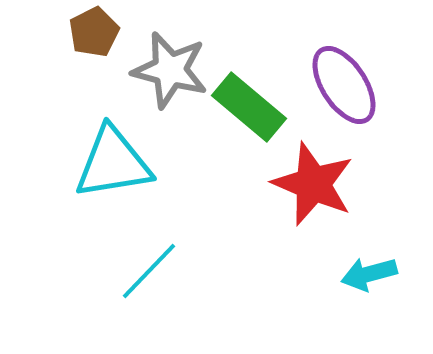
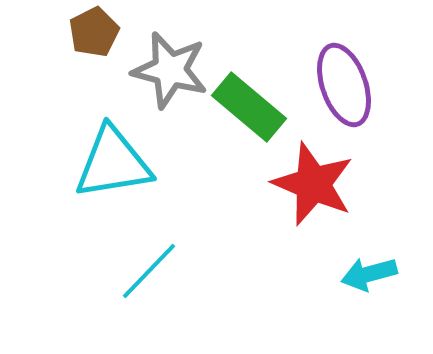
purple ellipse: rotated 14 degrees clockwise
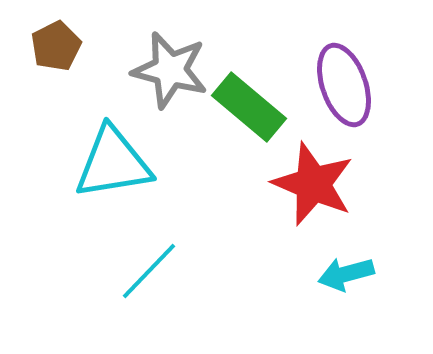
brown pentagon: moved 38 px left, 14 px down
cyan arrow: moved 23 px left
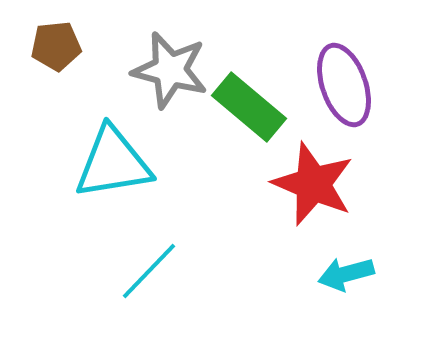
brown pentagon: rotated 21 degrees clockwise
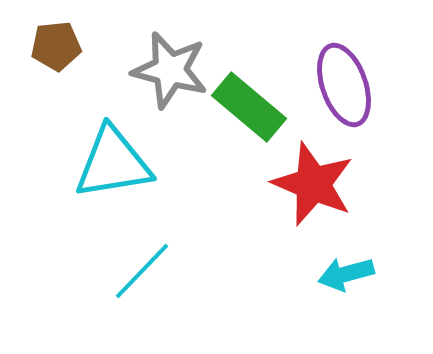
cyan line: moved 7 px left
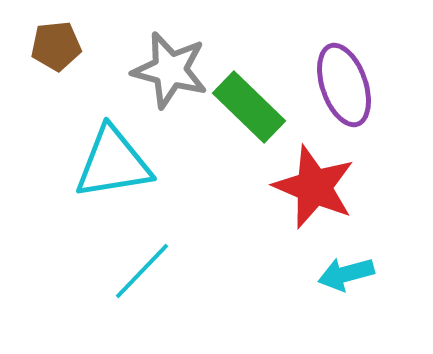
green rectangle: rotated 4 degrees clockwise
red star: moved 1 px right, 3 px down
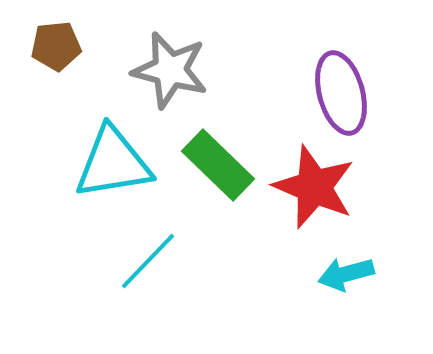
purple ellipse: moved 3 px left, 8 px down; rotated 4 degrees clockwise
green rectangle: moved 31 px left, 58 px down
cyan line: moved 6 px right, 10 px up
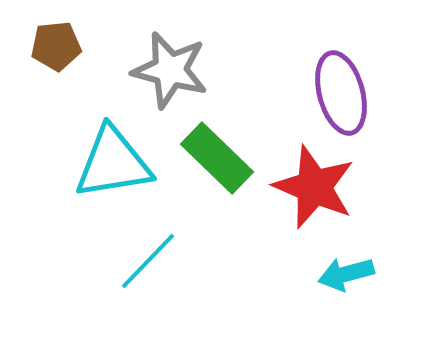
green rectangle: moved 1 px left, 7 px up
